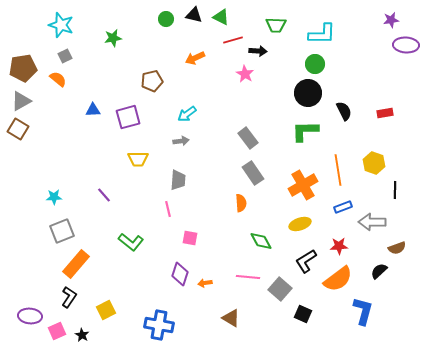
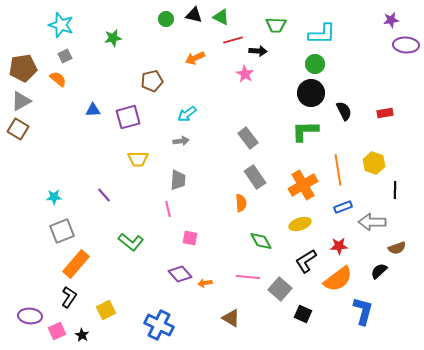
black circle at (308, 93): moved 3 px right
gray rectangle at (253, 173): moved 2 px right, 4 px down
purple diamond at (180, 274): rotated 60 degrees counterclockwise
blue cross at (159, 325): rotated 16 degrees clockwise
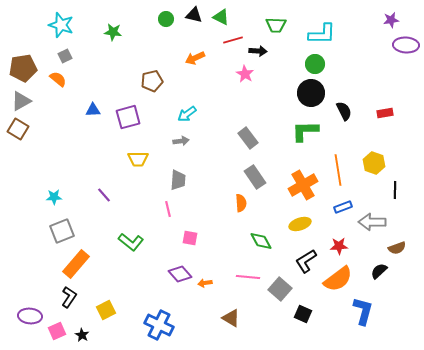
green star at (113, 38): moved 6 px up; rotated 18 degrees clockwise
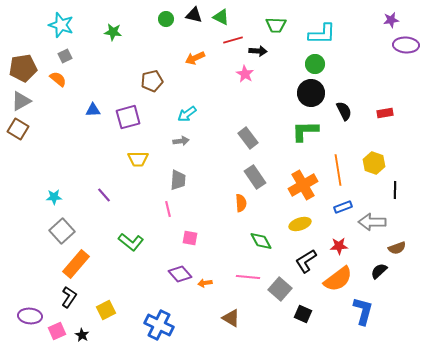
gray square at (62, 231): rotated 20 degrees counterclockwise
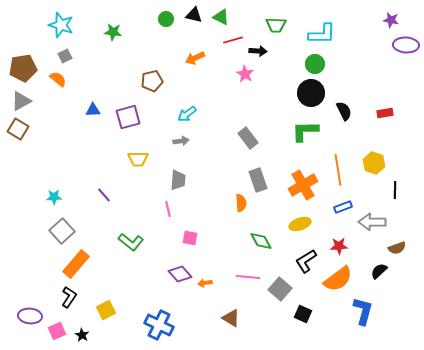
purple star at (391, 20): rotated 21 degrees clockwise
gray rectangle at (255, 177): moved 3 px right, 3 px down; rotated 15 degrees clockwise
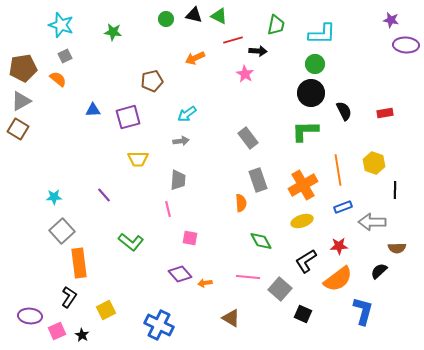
green triangle at (221, 17): moved 2 px left, 1 px up
green trapezoid at (276, 25): rotated 80 degrees counterclockwise
yellow ellipse at (300, 224): moved 2 px right, 3 px up
brown semicircle at (397, 248): rotated 18 degrees clockwise
orange rectangle at (76, 264): moved 3 px right, 1 px up; rotated 48 degrees counterclockwise
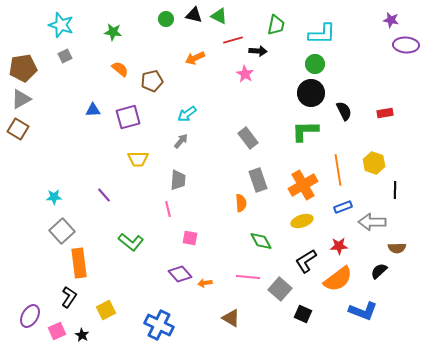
orange semicircle at (58, 79): moved 62 px right, 10 px up
gray triangle at (21, 101): moved 2 px up
gray arrow at (181, 141): rotated 42 degrees counterclockwise
blue L-shape at (363, 311): rotated 96 degrees clockwise
purple ellipse at (30, 316): rotated 65 degrees counterclockwise
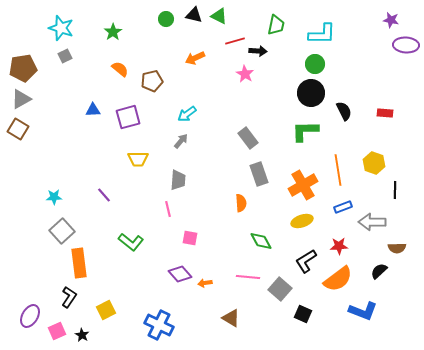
cyan star at (61, 25): moved 3 px down
green star at (113, 32): rotated 30 degrees clockwise
red line at (233, 40): moved 2 px right, 1 px down
red rectangle at (385, 113): rotated 14 degrees clockwise
gray rectangle at (258, 180): moved 1 px right, 6 px up
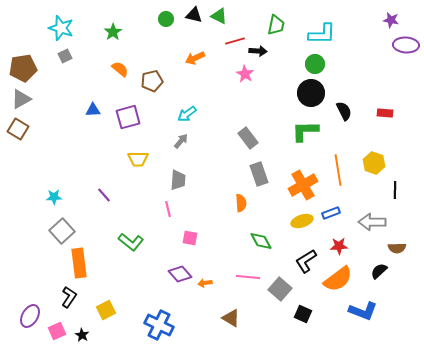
blue rectangle at (343, 207): moved 12 px left, 6 px down
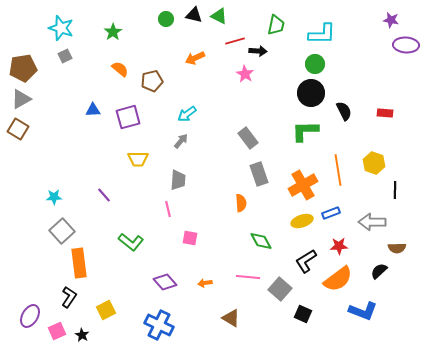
purple diamond at (180, 274): moved 15 px left, 8 px down
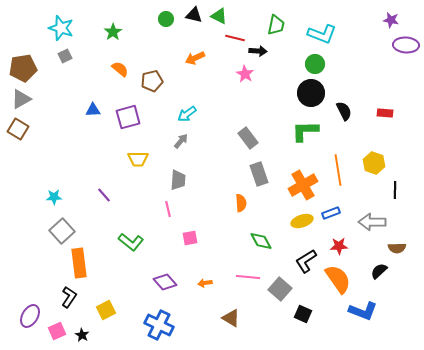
cyan L-shape at (322, 34): rotated 20 degrees clockwise
red line at (235, 41): moved 3 px up; rotated 30 degrees clockwise
pink square at (190, 238): rotated 21 degrees counterclockwise
orange semicircle at (338, 279): rotated 88 degrees counterclockwise
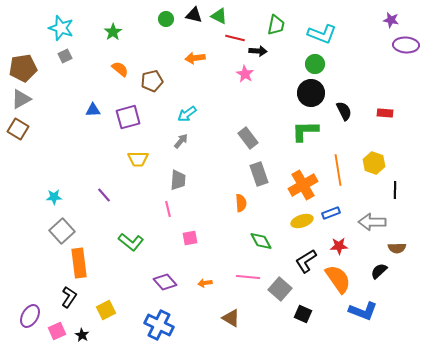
orange arrow at (195, 58): rotated 18 degrees clockwise
